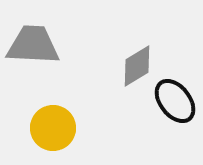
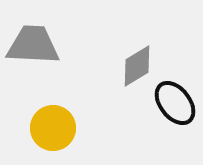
black ellipse: moved 2 px down
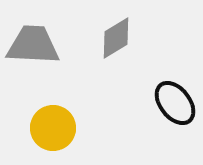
gray diamond: moved 21 px left, 28 px up
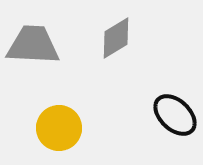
black ellipse: moved 12 px down; rotated 9 degrees counterclockwise
yellow circle: moved 6 px right
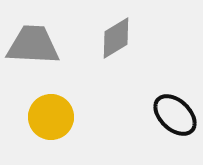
yellow circle: moved 8 px left, 11 px up
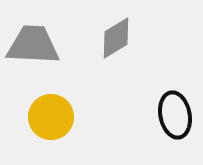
black ellipse: rotated 36 degrees clockwise
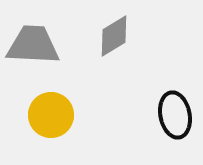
gray diamond: moved 2 px left, 2 px up
yellow circle: moved 2 px up
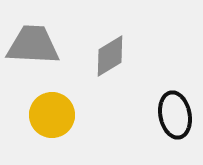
gray diamond: moved 4 px left, 20 px down
yellow circle: moved 1 px right
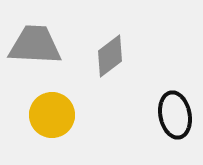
gray trapezoid: moved 2 px right
gray diamond: rotated 6 degrees counterclockwise
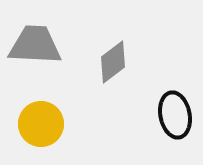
gray diamond: moved 3 px right, 6 px down
yellow circle: moved 11 px left, 9 px down
